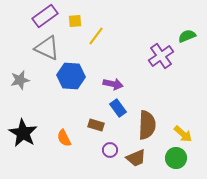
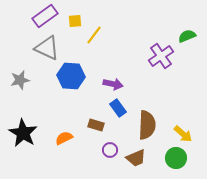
yellow line: moved 2 px left, 1 px up
orange semicircle: rotated 90 degrees clockwise
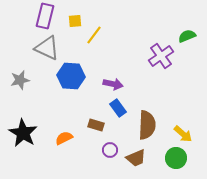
purple rectangle: rotated 40 degrees counterclockwise
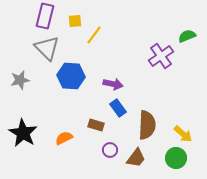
gray triangle: rotated 20 degrees clockwise
brown trapezoid: rotated 30 degrees counterclockwise
